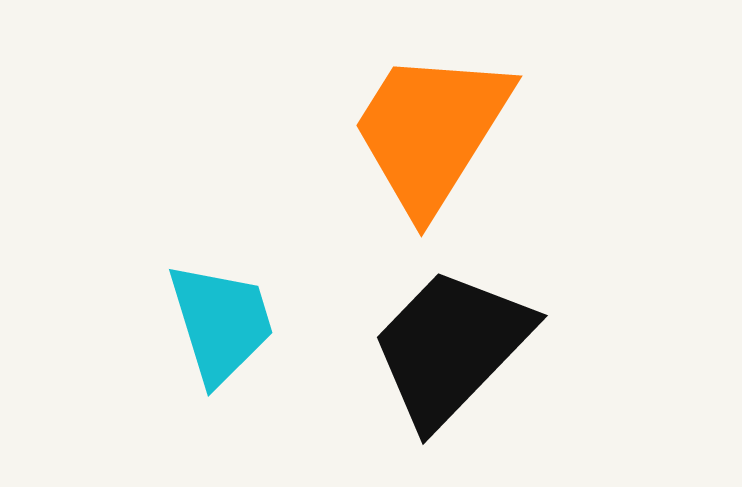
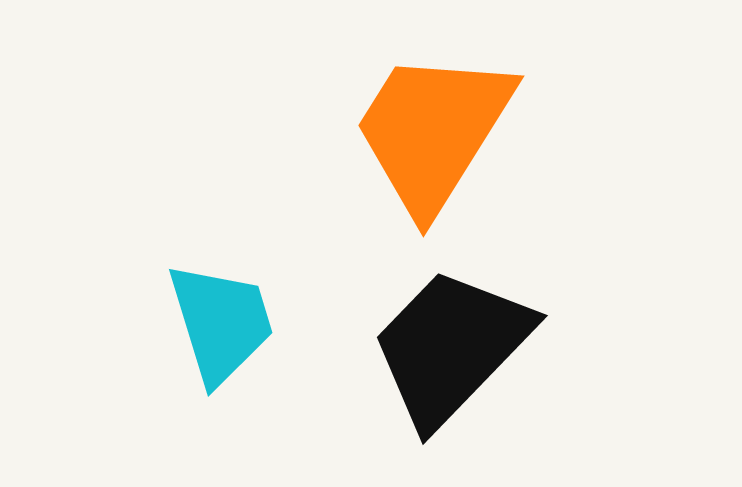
orange trapezoid: moved 2 px right
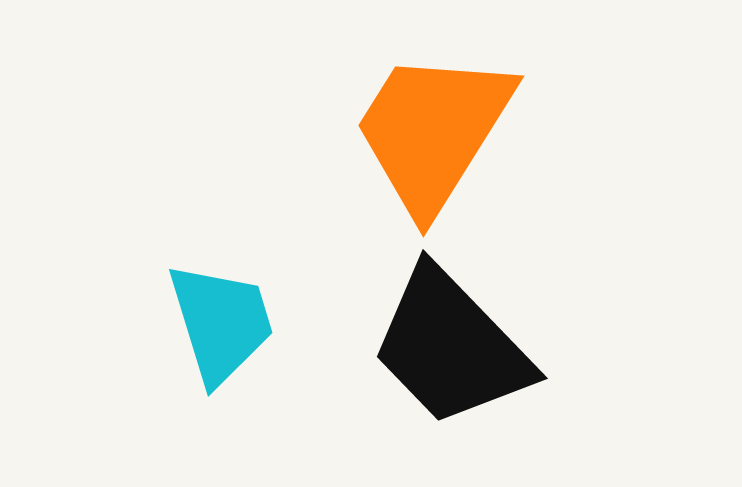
black trapezoid: rotated 88 degrees counterclockwise
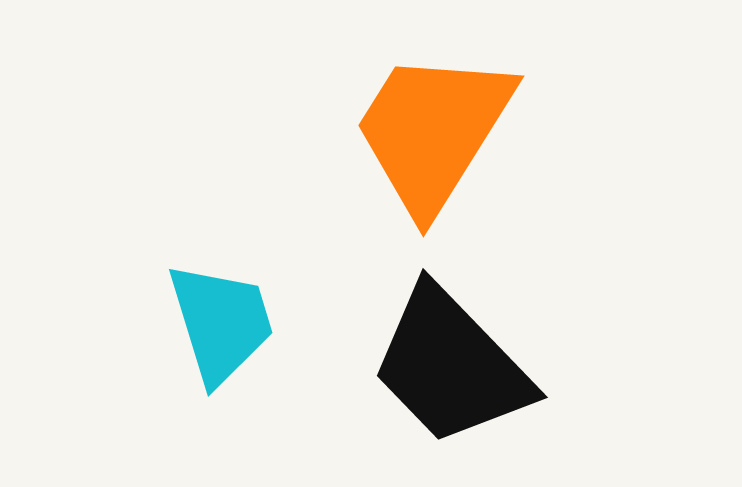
black trapezoid: moved 19 px down
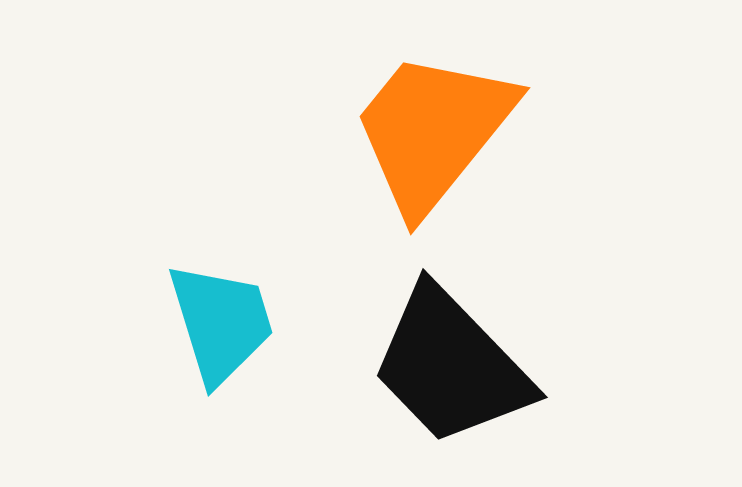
orange trapezoid: rotated 7 degrees clockwise
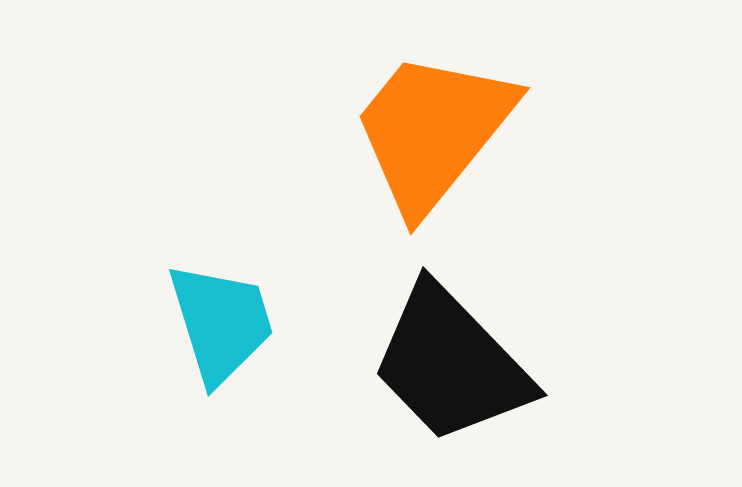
black trapezoid: moved 2 px up
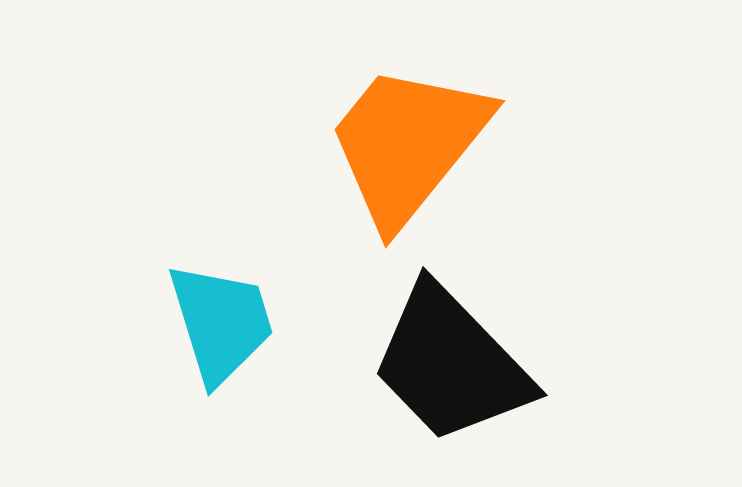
orange trapezoid: moved 25 px left, 13 px down
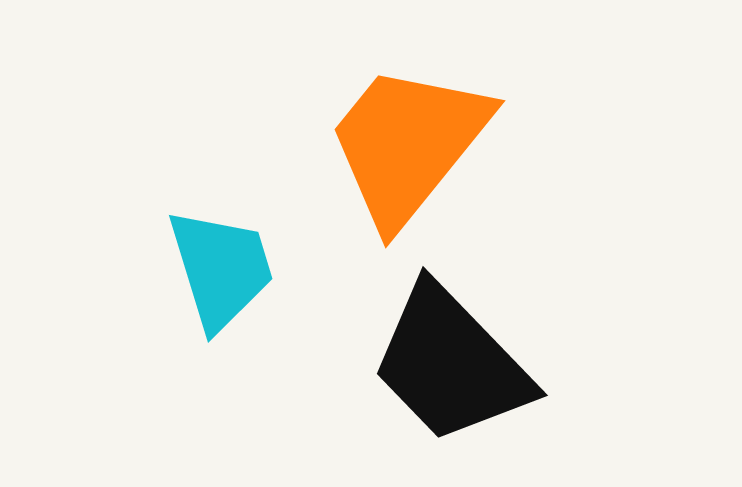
cyan trapezoid: moved 54 px up
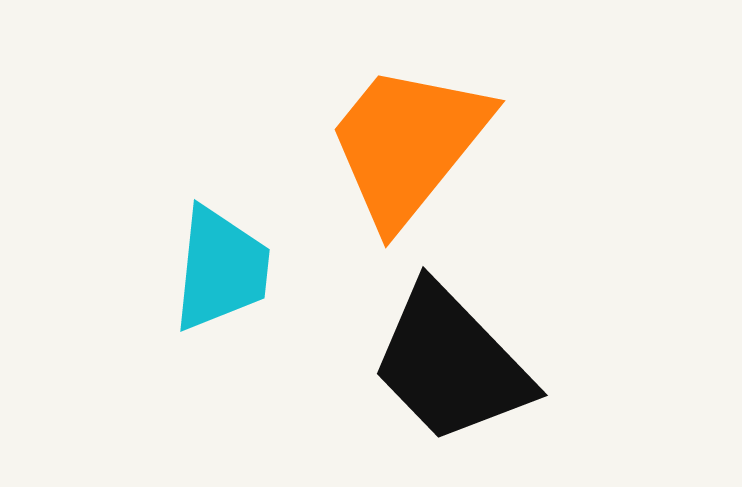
cyan trapezoid: rotated 23 degrees clockwise
